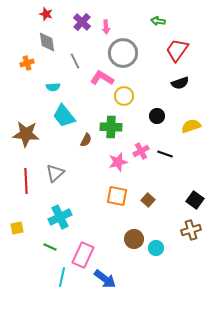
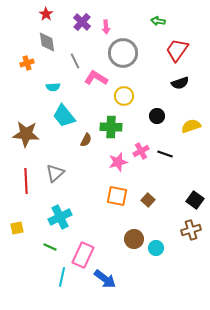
red star: rotated 16 degrees clockwise
pink L-shape: moved 6 px left
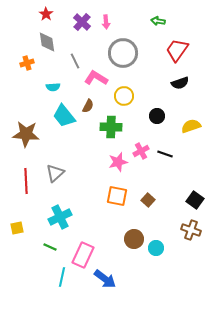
pink arrow: moved 5 px up
brown semicircle: moved 2 px right, 34 px up
brown cross: rotated 36 degrees clockwise
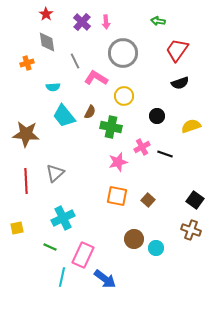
brown semicircle: moved 2 px right, 6 px down
green cross: rotated 10 degrees clockwise
pink cross: moved 1 px right, 4 px up
cyan cross: moved 3 px right, 1 px down
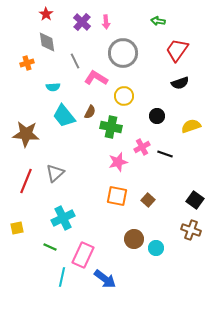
red line: rotated 25 degrees clockwise
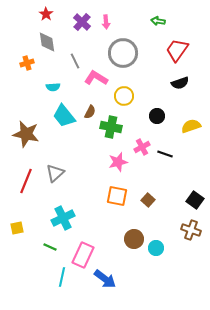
brown star: rotated 8 degrees clockwise
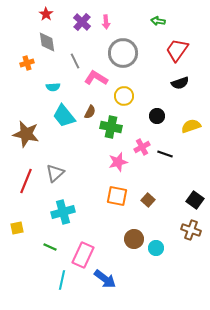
cyan cross: moved 6 px up; rotated 10 degrees clockwise
cyan line: moved 3 px down
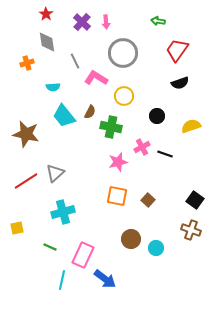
red line: rotated 35 degrees clockwise
brown circle: moved 3 px left
